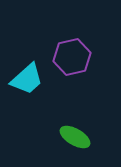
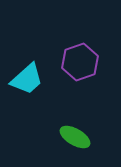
purple hexagon: moved 8 px right, 5 px down; rotated 6 degrees counterclockwise
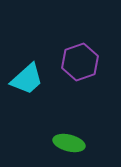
green ellipse: moved 6 px left, 6 px down; rotated 16 degrees counterclockwise
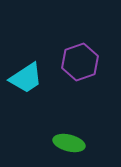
cyan trapezoid: moved 1 px left, 1 px up; rotated 9 degrees clockwise
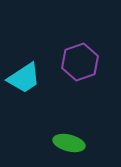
cyan trapezoid: moved 2 px left
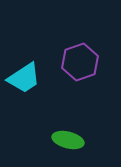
green ellipse: moved 1 px left, 3 px up
